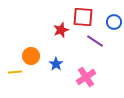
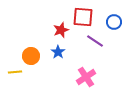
blue star: moved 2 px right, 12 px up
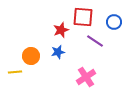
blue star: rotated 24 degrees clockwise
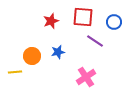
red star: moved 10 px left, 9 px up
orange circle: moved 1 px right
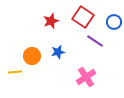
red square: rotated 30 degrees clockwise
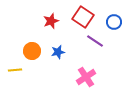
orange circle: moved 5 px up
yellow line: moved 2 px up
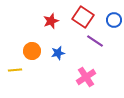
blue circle: moved 2 px up
blue star: moved 1 px down
